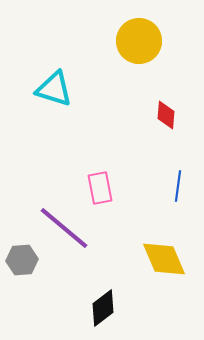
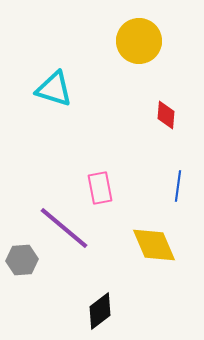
yellow diamond: moved 10 px left, 14 px up
black diamond: moved 3 px left, 3 px down
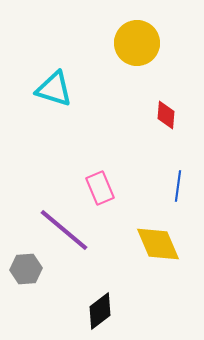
yellow circle: moved 2 px left, 2 px down
pink rectangle: rotated 12 degrees counterclockwise
purple line: moved 2 px down
yellow diamond: moved 4 px right, 1 px up
gray hexagon: moved 4 px right, 9 px down
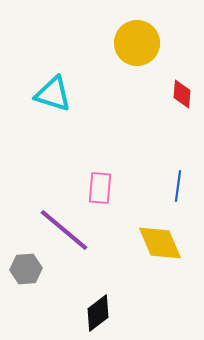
cyan triangle: moved 1 px left, 5 px down
red diamond: moved 16 px right, 21 px up
pink rectangle: rotated 28 degrees clockwise
yellow diamond: moved 2 px right, 1 px up
black diamond: moved 2 px left, 2 px down
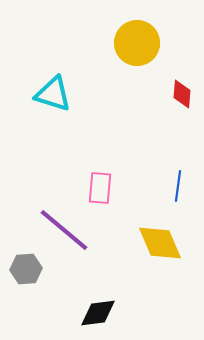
black diamond: rotated 30 degrees clockwise
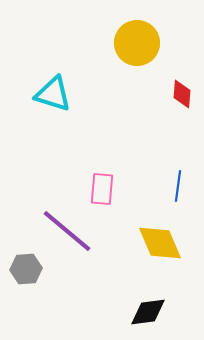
pink rectangle: moved 2 px right, 1 px down
purple line: moved 3 px right, 1 px down
black diamond: moved 50 px right, 1 px up
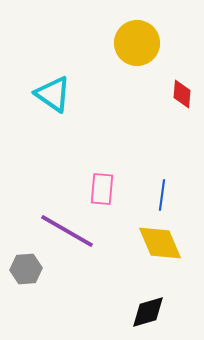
cyan triangle: rotated 18 degrees clockwise
blue line: moved 16 px left, 9 px down
purple line: rotated 10 degrees counterclockwise
black diamond: rotated 9 degrees counterclockwise
